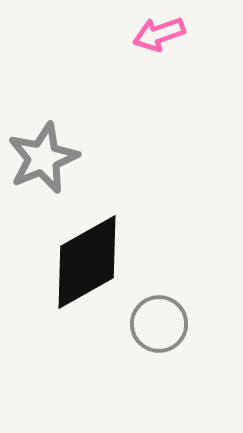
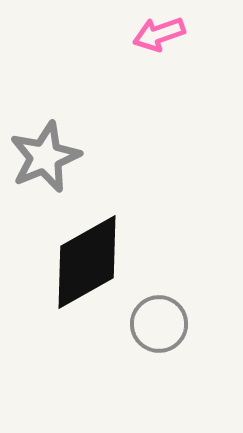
gray star: moved 2 px right, 1 px up
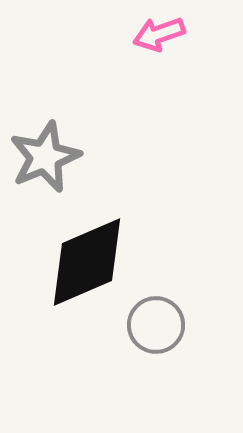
black diamond: rotated 6 degrees clockwise
gray circle: moved 3 px left, 1 px down
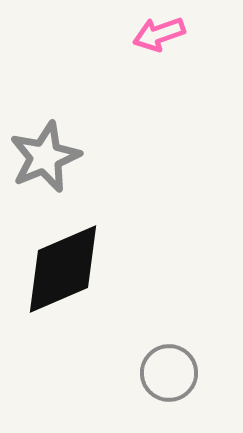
black diamond: moved 24 px left, 7 px down
gray circle: moved 13 px right, 48 px down
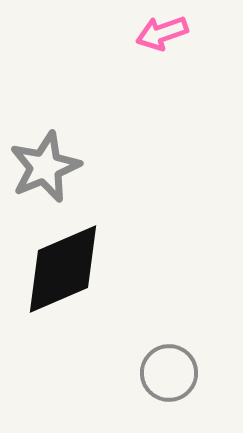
pink arrow: moved 3 px right, 1 px up
gray star: moved 10 px down
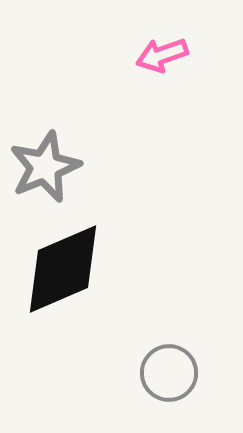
pink arrow: moved 22 px down
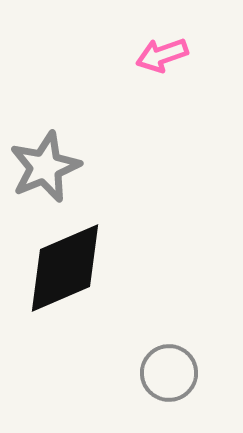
black diamond: moved 2 px right, 1 px up
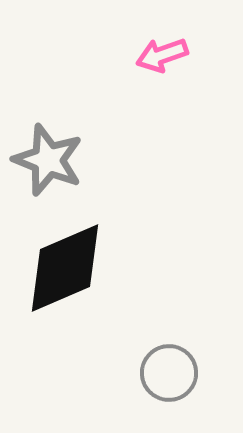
gray star: moved 3 px right, 7 px up; rotated 28 degrees counterclockwise
